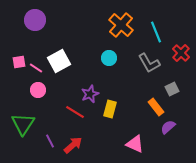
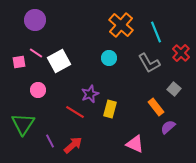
pink line: moved 15 px up
gray square: moved 2 px right; rotated 24 degrees counterclockwise
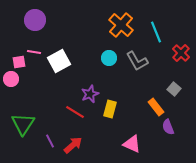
pink line: moved 2 px left, 1 px up; rotated 24 degrees counterclockwise
gray L-shape: moved 12 px left, 2 px up
pink circle: moved 27 px left, 11 px up
purple semicircle: rotated 70 degrees counterclockwise
pink triangle: moved 3 px left
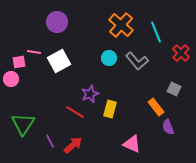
purple circle: moved 22 px right, 2 px down
gray L-shape: rotated 10 degrees counterclockwise
gray square: rotated 16 degrees counterclockwise
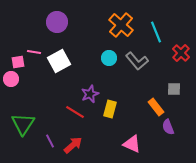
pink square: moved 1 px left
gray square: rotated 24 degrees counterclockwise
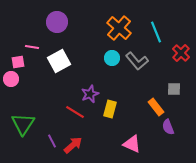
orange cross: moved 2 px left, 3 px down
pink line: moved 2 px left, 5 px up
cyan circle: moved 3 px right
purple line: moved 2 px right
